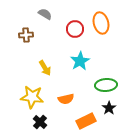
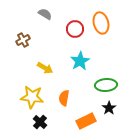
brown cross: moved 3 px left, 5 px down; rotated 24 degrees counterclockwise
yellow arrow: rotated 28 degrees counterclockwise
orange semicircle: moved 2 px left, 1 px up; rotated 112 degrees clockwise
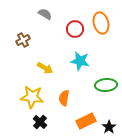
cyan star: rotated 30 degrees counterclockwise
black star: moved 19 px down
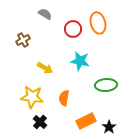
orange ellipse: moved 3 px left
red circle: moved 2 px left
